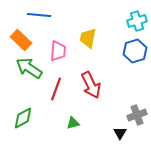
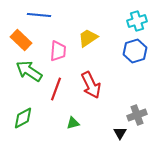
yellow trapezoid: rotated 45 degrees clockwise
green arrow: moved 3 px down
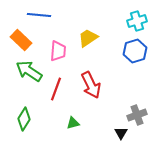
green diamond: moved 1 px right, 1 px down; rotated 30 degrees counterclockwise
black triangle: moved 1 px right
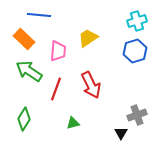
orange rectangle: moved 3 px right, 1 px up
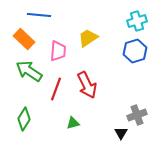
red arrow: moved 4 px left
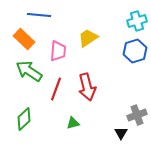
red arrow: moved 2 px down; rotated 12 degrees clockwise
green diamond: rotated 15 degrees clockwise
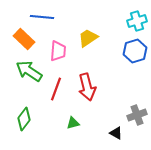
blue line: moved 3 px right, 2 px down
green diamond: rotated 10 degrees counterclockwise
black triangle: moved 5 px left; rotated 32 degrees counterclockwise
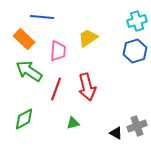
gray cross: moved 11 px down
green diamond: rotated 25 degrees clockwise
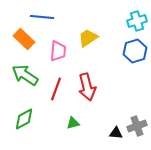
green arrow: moved 4 px left, 4 px down
black triangle: rotated 24 degrees counterclockwise
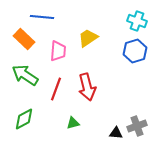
cyan cross: rotated 36 degrees clockwise
